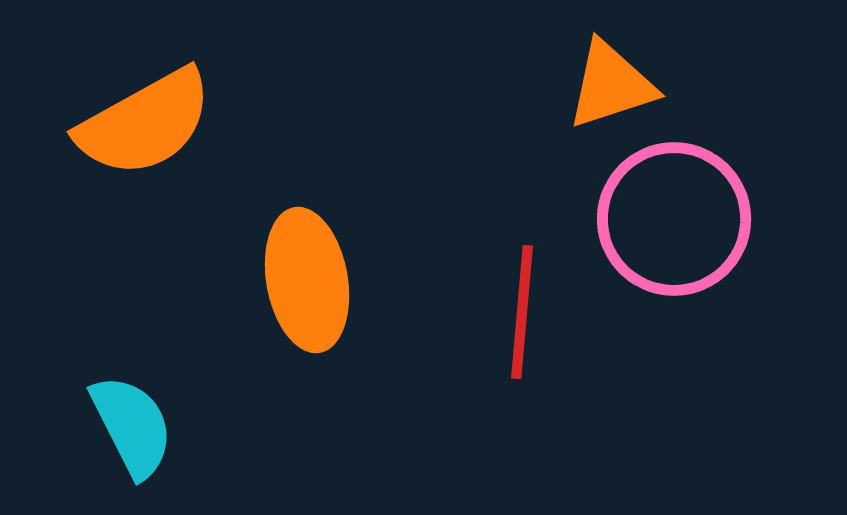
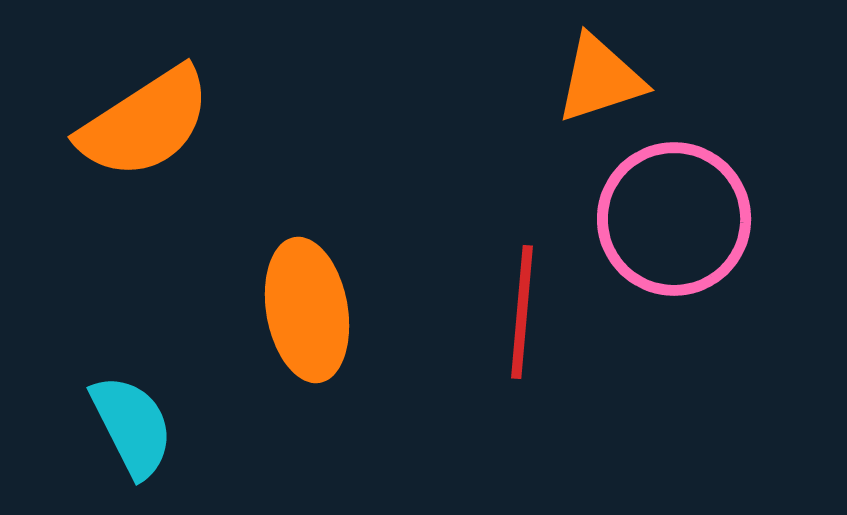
orange triangle: moved 11 px left, 6 px up
orange semicircle: rotated 4 degrees counterclockwise
orange ellipse: moved 30 px down
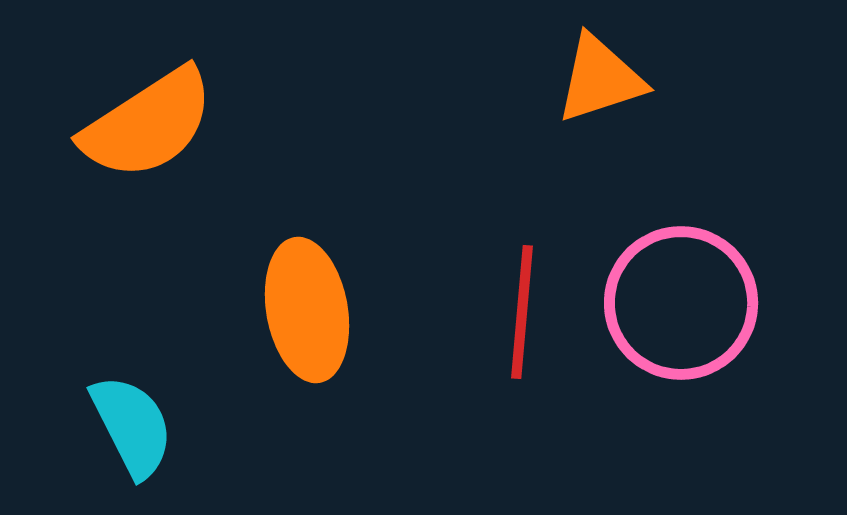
orange semicircle: moved 3 px right, 1 px down
pink circle: moved 7 px right, 84 px down
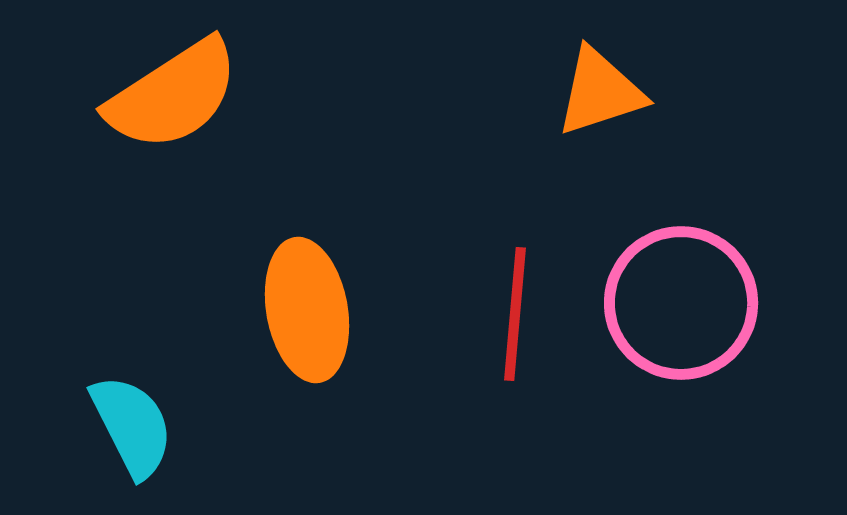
orange triangle: moved 13 px down
orange semicircle: moved 25 px right, 29 px up
red line: moved 7 px left, 2 px down
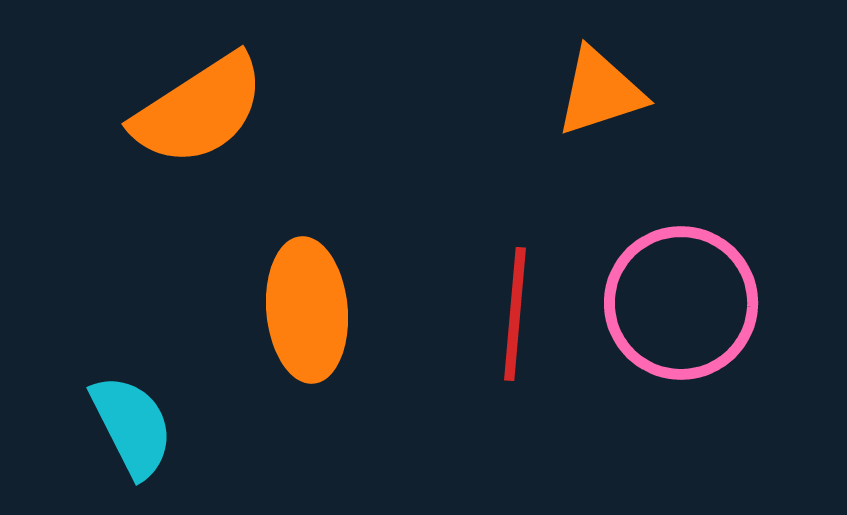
orange semicircle: moved 26 px right, 15 px down
orange ellipse: rotated 5 degrees clockwise
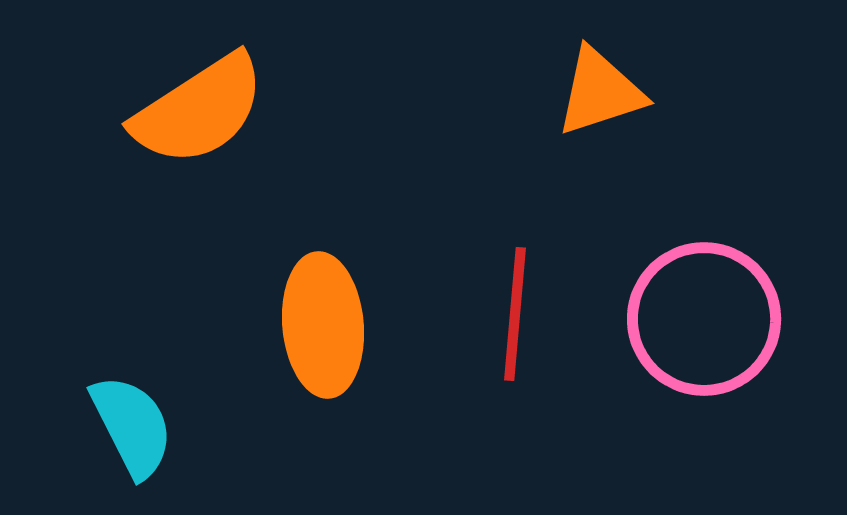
pink circle: moved 23 px right, 16 px down
orange ellipse: moved 16 px right, 15 px down
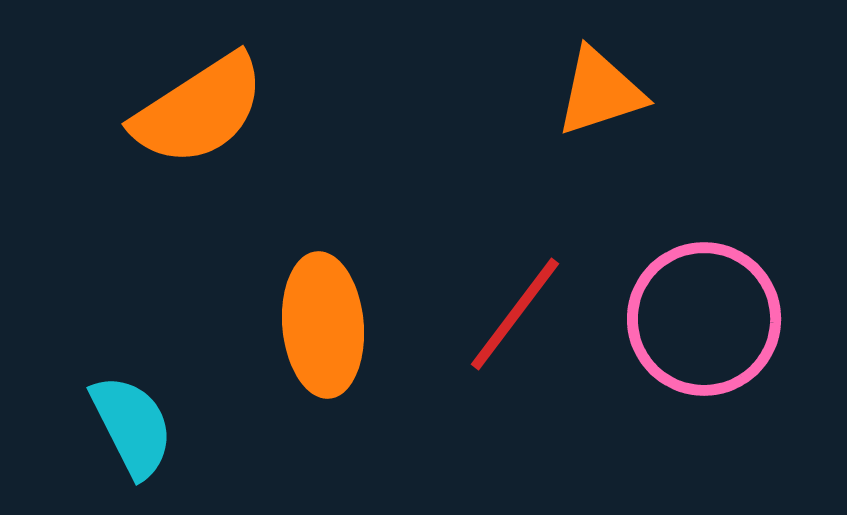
red line: rotated 32 degrees clockwise
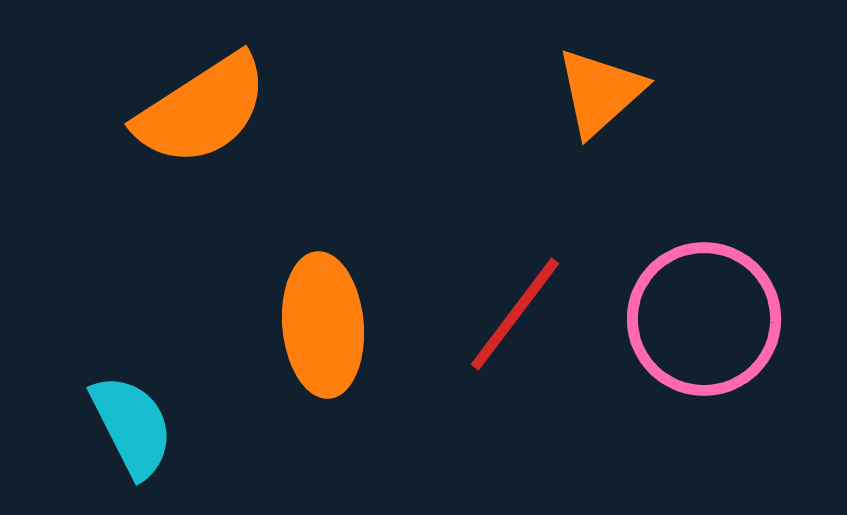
orange triangle: rotated 24 degrees counterclockwise
orange semicircle: moved 3 px right
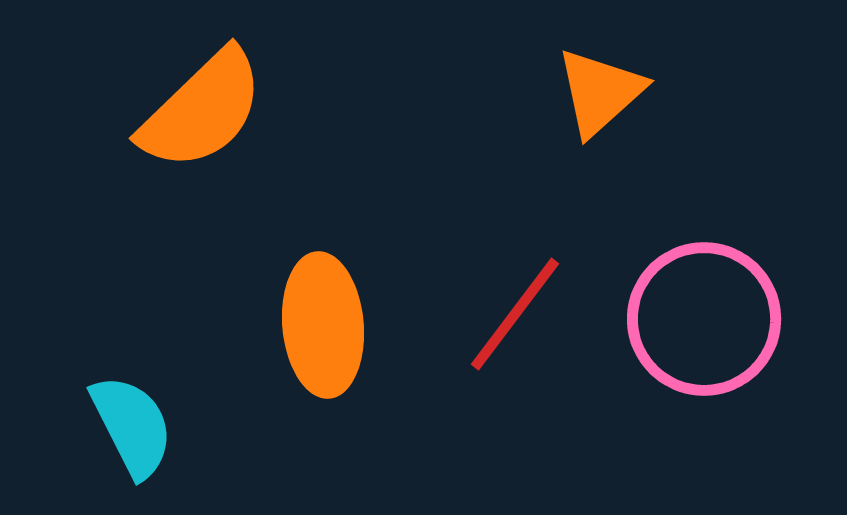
orange semicircle: rotated 11 degrees counterclockwise
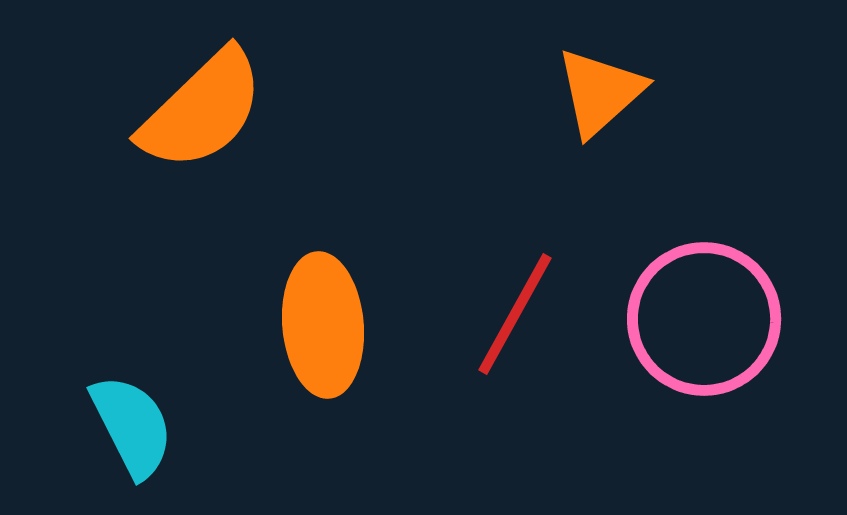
red line: rotated 8 degrees counterclockwise
